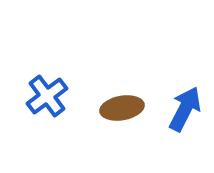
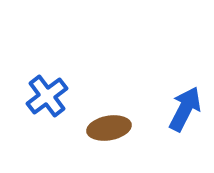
brown ellipse: moved 13 px left, 20 px down
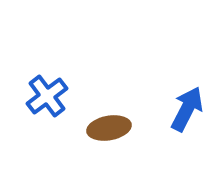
blue arrow: moved 2 px right
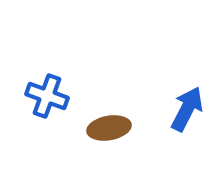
blue cross: rotated 33 degrees counterclockwise
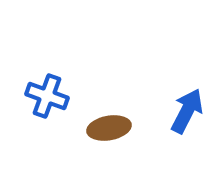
blue arrow: moved 2 px down
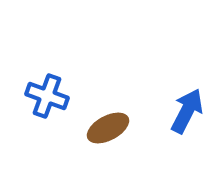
brown ellipse: moved 1 px left; rotated 18 degrees counterclockwise
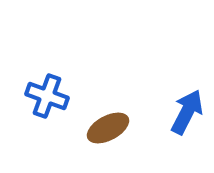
blue arrow: moved 1 px down
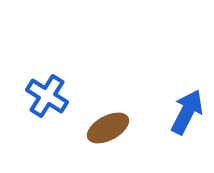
blue cross: rotated 12 degrees clockwise
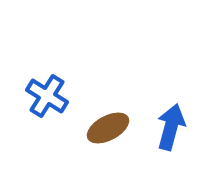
blue arrow: moved 16 px left, 15 px down; rotated 12 degrees counterclockwise
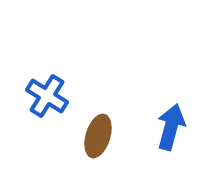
brown ellipse: moved 10 px left, 8 px down; rotated 45 degrees counterclockwise
